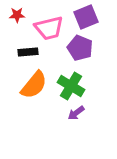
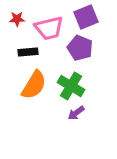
red star: moved 4 px down
orange semicircle: rotated 8 degrees counterclockwise
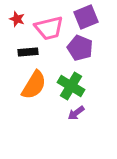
red star: rotated 21 degrees clockwise
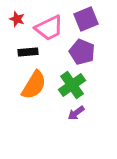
purple square: moved 2 px down
pink trapezoid: rotated 12 degrees counterclockwise
purple pentagon: moved 2 px right, 4 px down
green cross: moved 1 px right, 1 px up; rotated 24 degrees clockwise
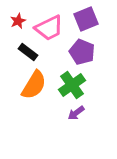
red star: moved 1 px right, 2 px down; rotated 28 degrees clockwise
black rectangle: rotated 42 degrees clockwise
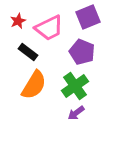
purple square: moved 2 px right, 2 px up
green cross: moved 3 px right, 1 px down
